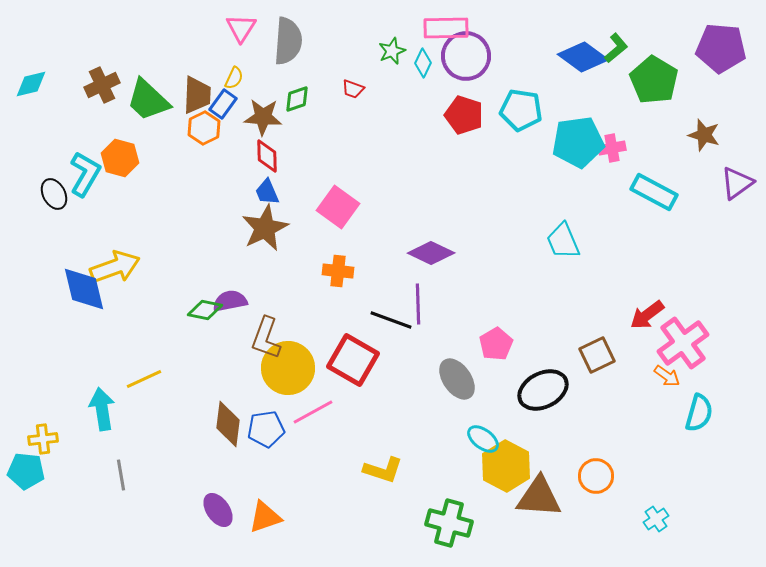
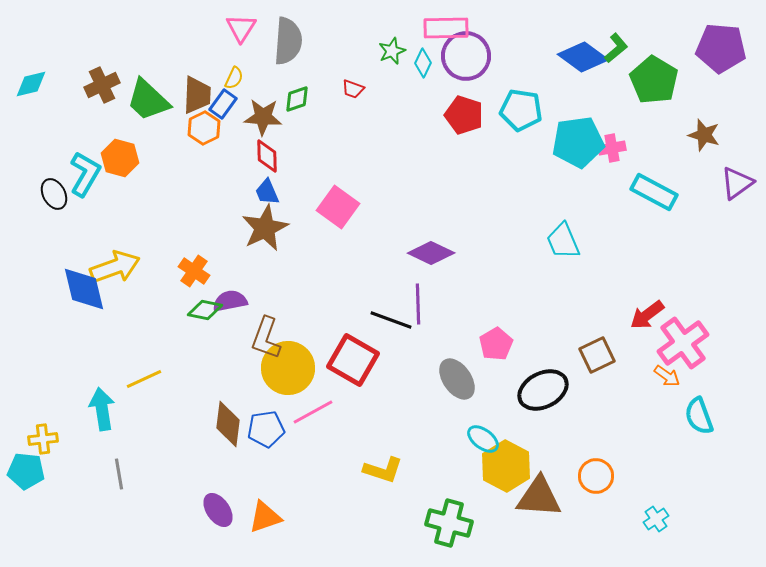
orange cross at (338, 271): moved 144 px left; rotated 28 degrees clockwise
cyan semicircle at (699, 413): moved 3 px down; rotated 144 degrees clockwise
gray line at (121, 475): moved 2 px left, 1 px up
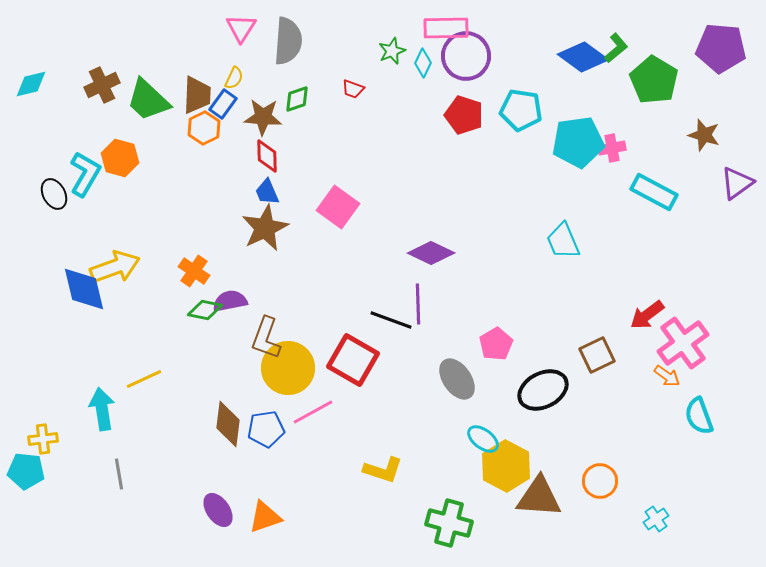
orange circle at (596, 476): moved 4 px right, 5 px down
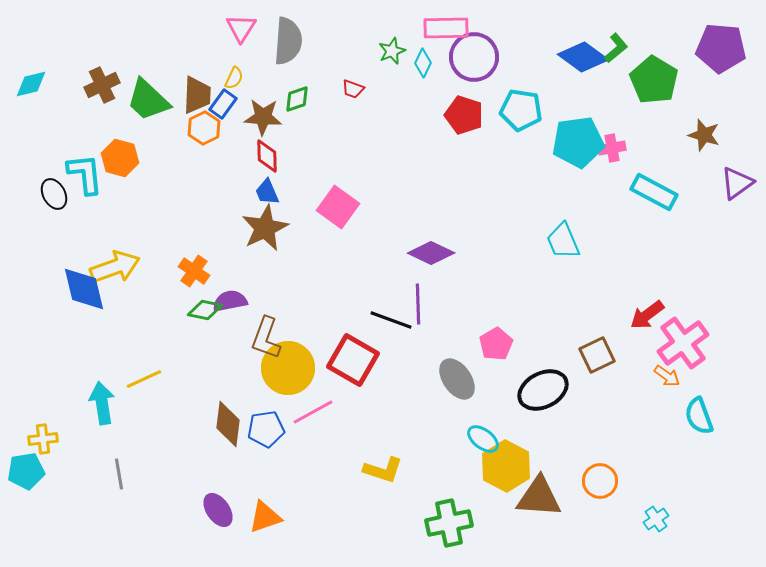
purple circle at (466, 56): moved 8 px right, 1 px down
cyan L-shape at (85, 174): rotated 36 degrees counterclockwise
cyan arrow at (102, 409): moved 6 px up
cyan pentagon at (26, 471): rotated 15 degrees counterclockwise
green cross at (449, 523): rotated 27 degrees counterclockwise
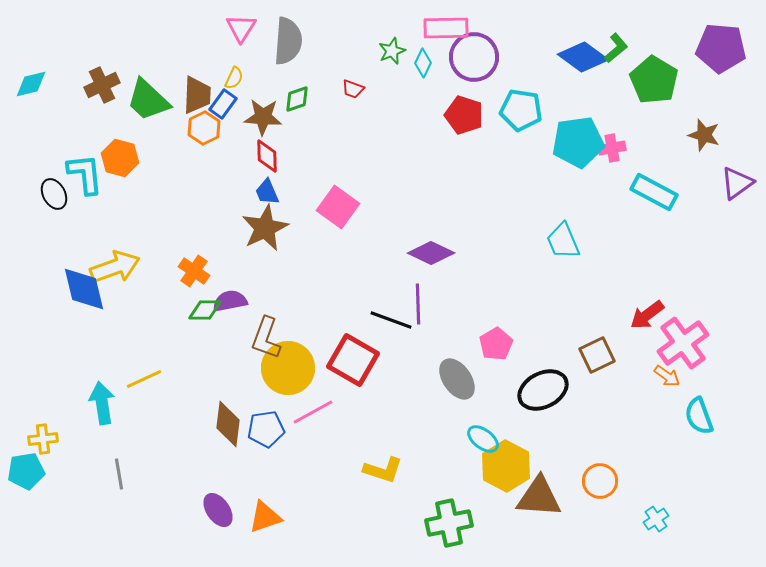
green diamond at (205, 310): rotated 12 degrees counterclockwise
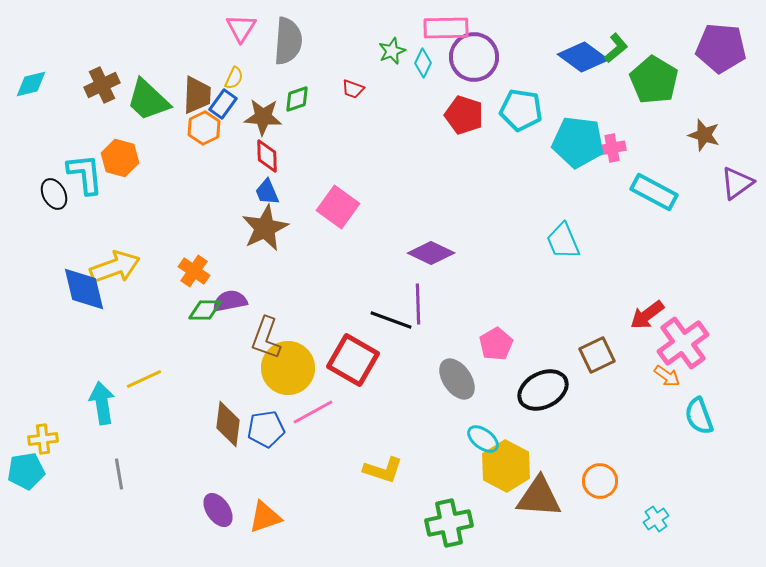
cyan pentagon at (578, 142): rotated 15 degrees clockwise
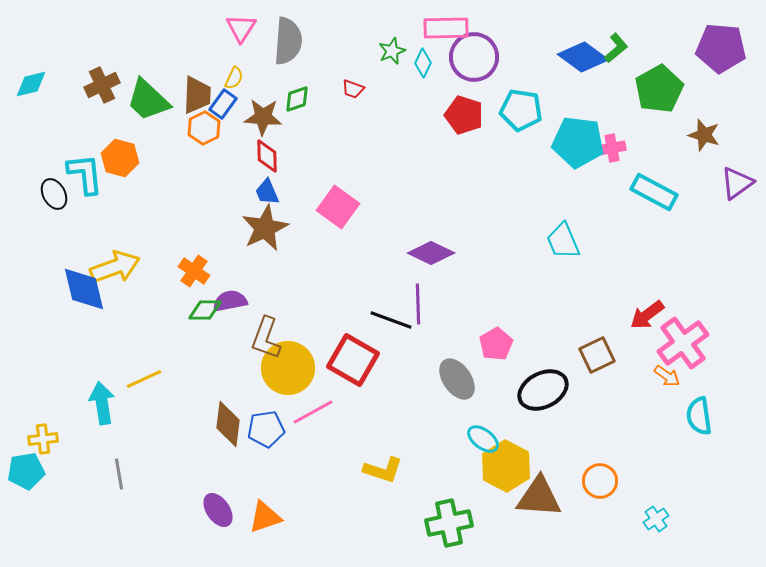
green pentagon at (654, 80): moved 5 px right, 9 px down; rotated 12 degrees clockwise
cyan semicircle at (699, 416): rotated 12 degrees clockwise
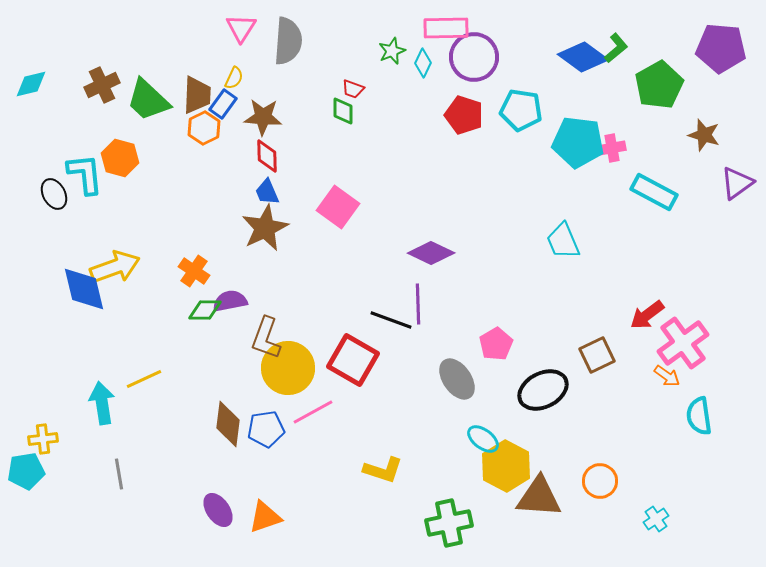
green pentagon at (659, 89): moved 4 px up
green diamond at (297, 99): moved 46 px right, 12 px down; rotated 72 degrees counterclockwise
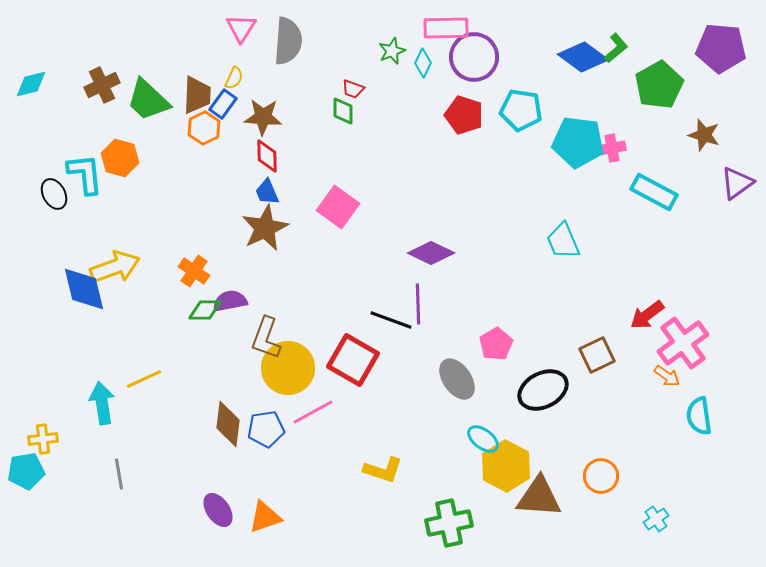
orange circle at (600, 481): moved 1 px right, 5 px up
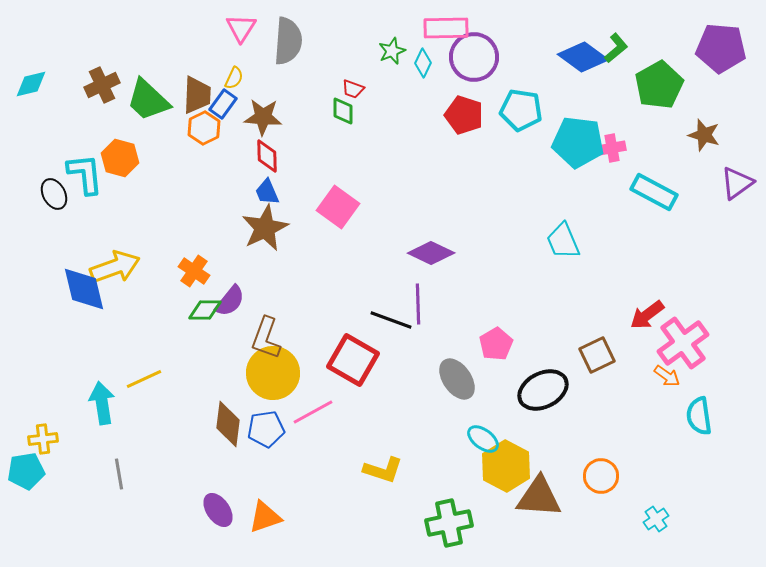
purple semicircle at (230, 301): rotated 140 degrees clockwise
yellow circle at (288, 368): moved 15 px left, 5 px down
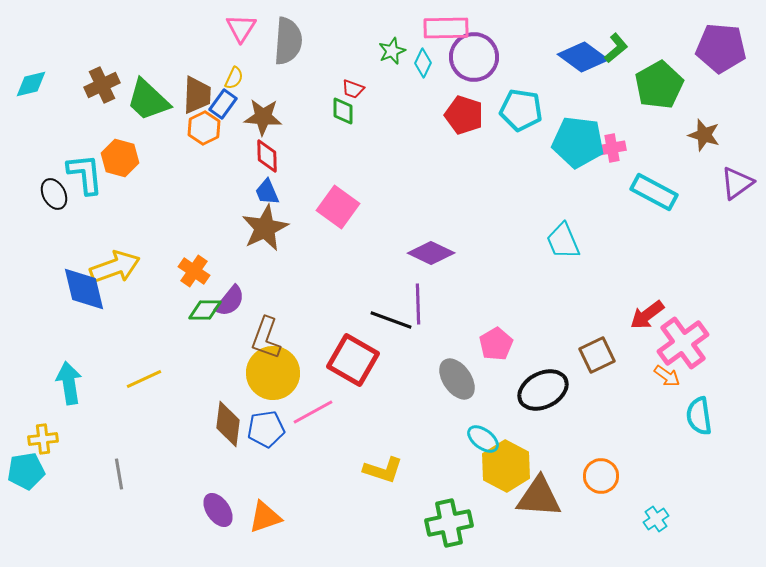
cyan arrow at (102, 403): moved 33 px left, 20 px up
